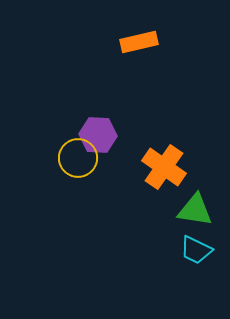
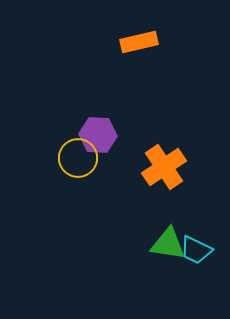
orange cross: rotated 21 degrees clockwise
green triangle: moved 27 px left, 34 px down
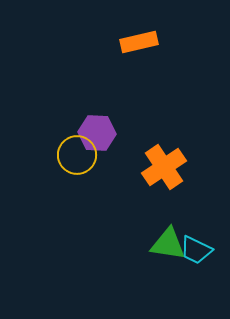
purple hexagon: moved 1 px left, 2 px up
yellow circle: moved 1 px left, 3 px up
